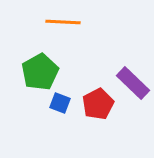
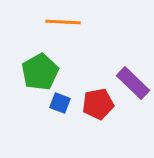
red pentagon: rotated 16 degrees clockwise
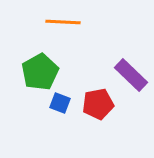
purple rectangle: moved 2 px left, 8 px up
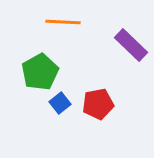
purple rectangle: moved 30 px up
blue square: rotated 30 degrees clockwise
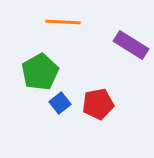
purple rectangle: rotated 12 degrees counterclockwise
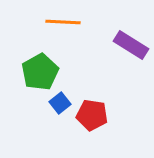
red pentagon: moved 6 px left, 11 px down; rotated 20 degrees clockwise
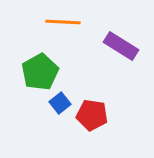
purple rectangle: moved 10 px left, 1 px down
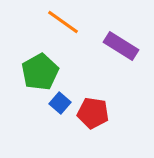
orange line: rotated 32 degrees clockwise
blue square: rotated 10 degrees counterclockwise
red pentagon: moved 1 px right, 2 px up
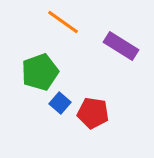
green pentagon: rotated 9 degrees clockwise
